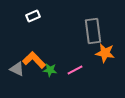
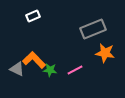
gray rectangle: moved 2 px up; rotated 75 degrees clockwise
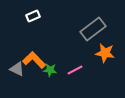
gray rectangle: rotated 15 degrees counterclockwise
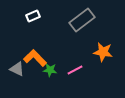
gray rectangle: moved 11 px left, 9 px up
orange star: moved 2 px left, 1 px up
orange L-shape: moved 1 px right, 2 px up
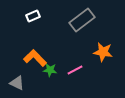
gray triangle: moved 14 px down
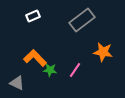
pink line: rotated 28 degrees counterclockwise
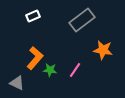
orange star: moved 2 px up
orange L-shape: rotated 85 degrees clockwise
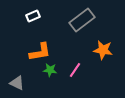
orange L-shape: moved 5 px right, 6 px up; rotated 40 degrees clockwise
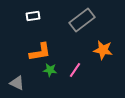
white rectangle: rotated 16 degrees clockwise
